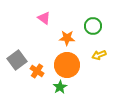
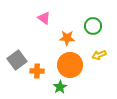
orange circle: moved 3 px right
orange cross: rotated 32 degrees counterclockwise
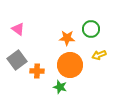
pink triangle: moved 26 px left, 11 px down
green circle: moved 2 px left, 3 px down
green star: rotated 24 degrees counterclockwise
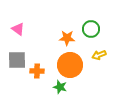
gray square: rotated 36 degrees clockwise
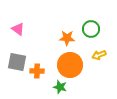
gray square: moved 2 px down; rotated 12 degrees clockwise
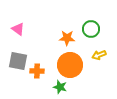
gray square: moved 1 px right, 1 px up
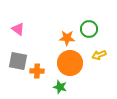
green circle: moved 2 px left
orange circle: moved 2 px up
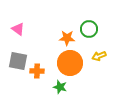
yellow arrow: moved 1 px down
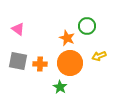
green circle: moved 2 px left, 3 px up
orange star: rotated 21 degrees clockwise
orange cross: moved 3 px right, 7 px up
green star: rotated 16 degrees clockwise
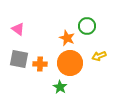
gray square: moved 1 px right, 2 px up
